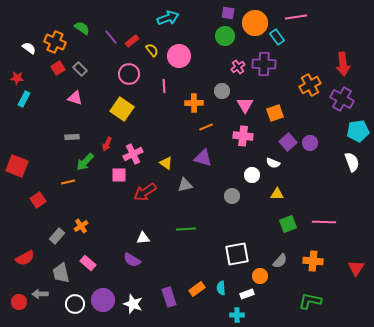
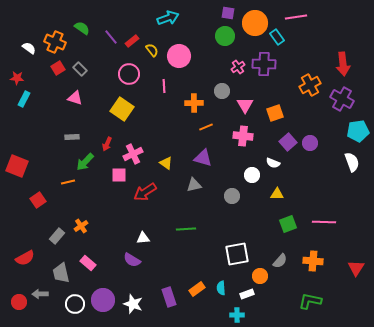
gray triangle at (185, 185): moved 9 px right
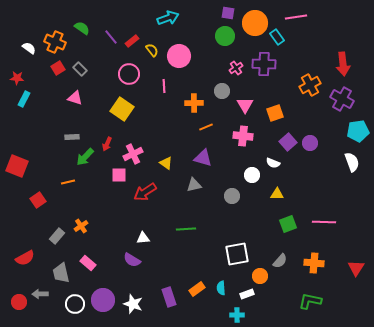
pink cross at (238, 67): moved 2 px left, 1 px down
green arrow at (85, 162): moved 5 px up
orange cross at (313, 261): moved 1 px right, 2 px down
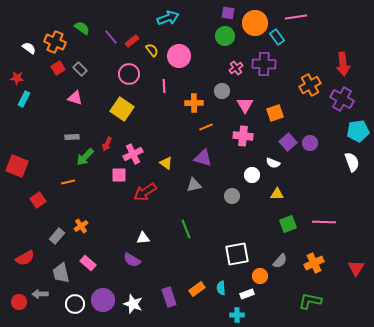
green line at (186, 229): rotated 72 degrees clockwise
orange cross at (314, 263): rotated 30 degrees counterclockwise
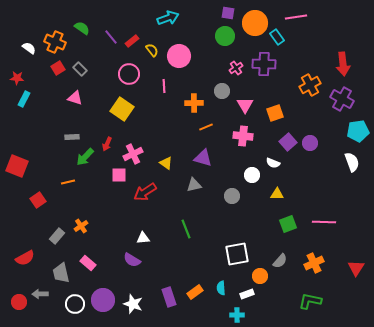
orange rectangle at (197, 289): moved 2 px left, 3 px down
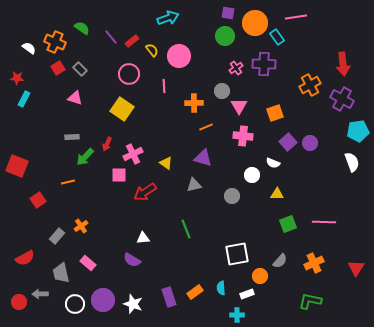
pink triangle at (245, 105): moved 6 px left, 1 px down
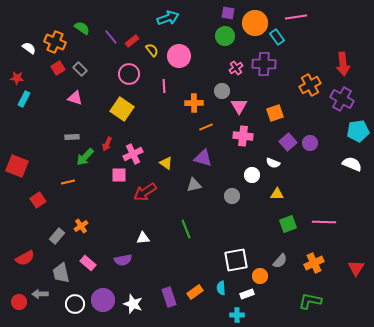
white semicircle at (352, 162): moved 2 px down; rotated 48 degrees counterclockwise
white square at (237, 254): moved 1 px left, 6 px down
purple semicircle at (132, 260): moved 9 px left; rotated 42 degrees counterclockwise
